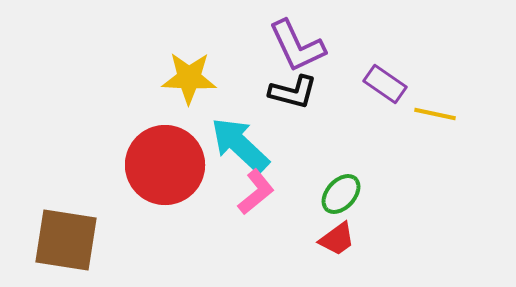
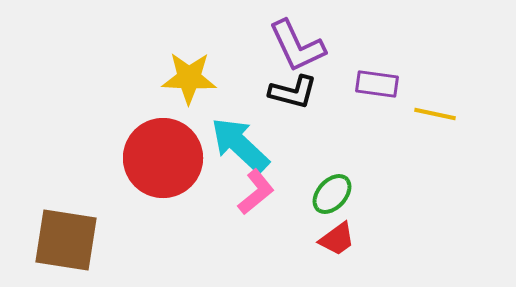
purple rectangle: moved 8 px left; rotated 27 degrees counterclockwise
red circle: moved 2 px left, 7 px up
green ellipse: moved 9 px left
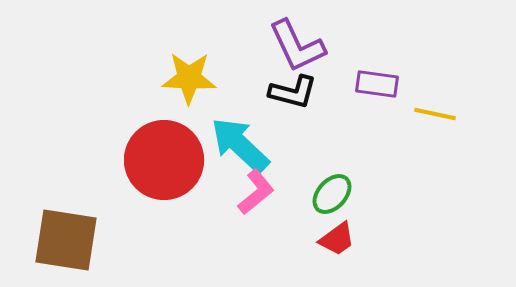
red circle: moved 1 px right, 2 px down
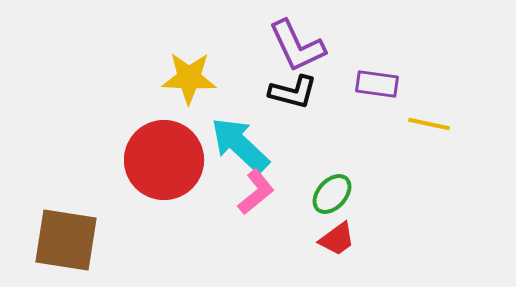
yellow line: moved 6 px left, 10 px down
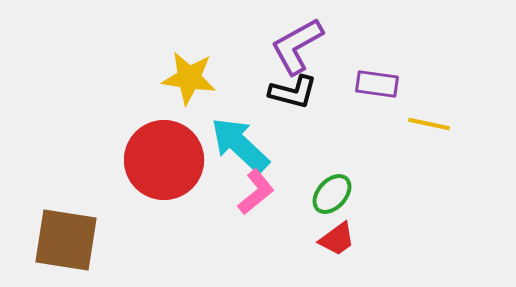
purple L-shape: rotated 86 degrees clockwise
yellow star: rotated 6 degrees clockwise
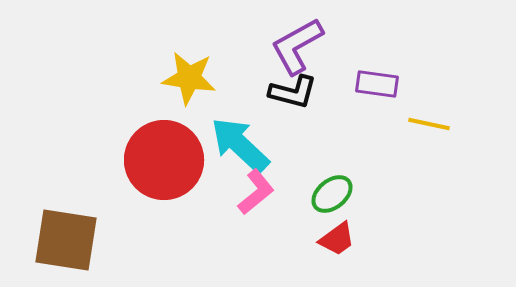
green ellipse: rotated 9 degrees clockwise
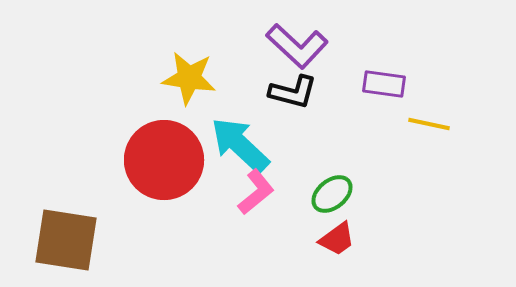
purple L-shape: rotated 108 degrees counterclockwise
purple rectangle: moved 7 px right
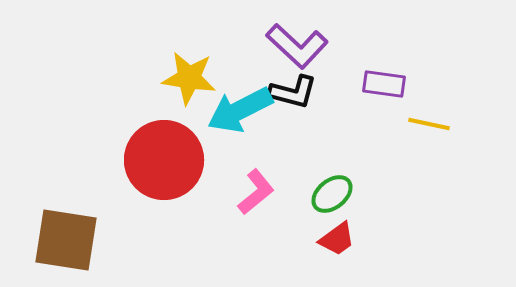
cyan arrow: moved 35 px up; rotated 70 degrees counterclockwise
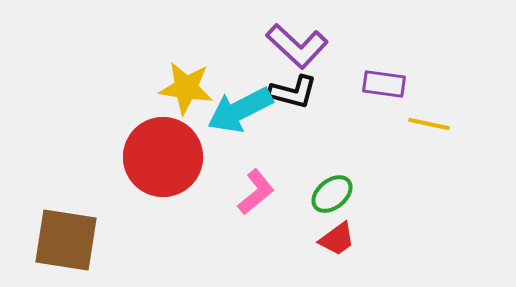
yellow star: moved 3 px left, 10 px down
red circle: moved 1 px left, 3 px up
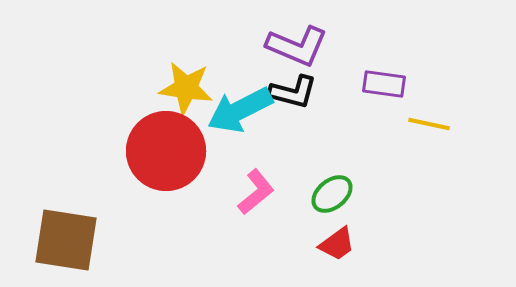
purple L-shape: rotated 20 degrees counterclockwise
red circle: moved 3 px right, 6 px up
red trapezoid: moved 5 px down
